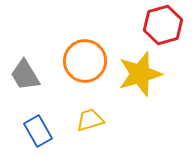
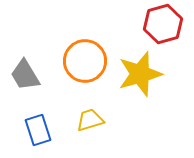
red hexagon: moved 1 px up
blue rectangle: moved 1 px up; rotated 12 degrees clockwise
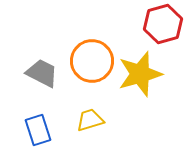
orange circle: moved 7 px right
gray trapezoid: moved 17 px right, 2 px up; rotated 148 degrees clockwise
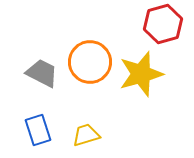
orange circle: moved 2 px left, 1 px down
yellow star: moved 1 px right
yellow trapezoid: moved 4 px left, 15 px down
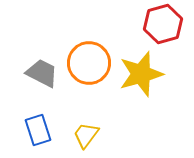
orange circle: moved 1 px left, 1 px down
yellow trapezoid: rotated 36 degrees counterclockwise
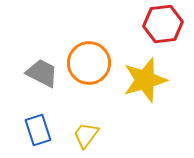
red hexagon: rotated 9 degrees clockwise
yellow star: moved 4 px right, 6 px down
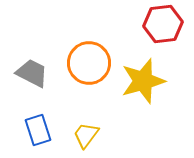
gray trapezoid: moved 10 px left
yellow star: moved 2 px left, 1 px down
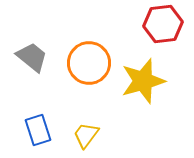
gray trapezoid: moved 16 px up; rotated 12 degrees clockwise
